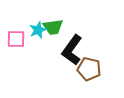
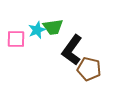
cyan star: moved 1 px left
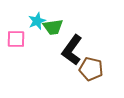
cyan star: moved 9 px up
brown pentagon: moved 2 px right
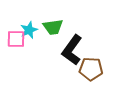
cyan star: moved 8 px left, 9 px down
brown pentagon: rotated 10 degrees counterclockwise
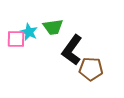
cyan star: moved 2 px down; rotated 24 degrees counterclockwise
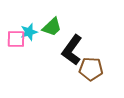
green trapezoid: moved 1 px left; rotated 35 degrees counterclockwise
cyan star: rotated 30 degrees clockwise
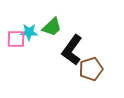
cyan star: rotated 18 degrees clockwise
brown pentagon: rotated 20 degrees counterclockwise
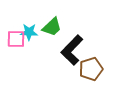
black L-shape: rotated 8 degrees clockwise
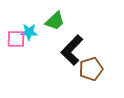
green trapezoid: moved 3 px right, 6 px up
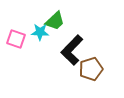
cyan star: moved 11 px right
pink square: rotated 18 degrees clockwise
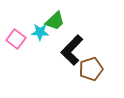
pink square: rotated 18 degrees clockwise
